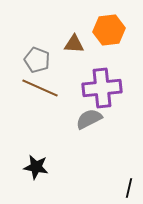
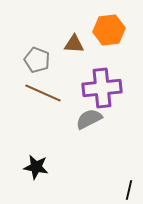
brown line: moved 3 px right, 5 px down
black line: moved 2 px down
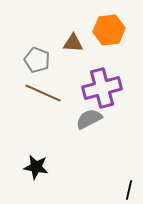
brown triangle: moved 1 px left, 1 px up
purple cross: rotated 9 degrees counterclockwise
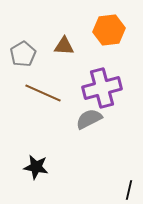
brown triangle: moved 9 px left, 3 px down
gray pentagon: moved 14 px left, 6 px up; rotated 20 degrees clockwise
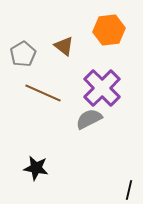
brown triangle: rotated 35 degrees clockwise
purple cross: rotated 30 degrees counterclockwise
black star: moved 1 px down
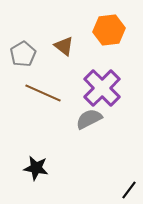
black line: rotated 24 degrees clockwise
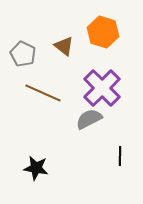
orange hexagon: moved 6 px left, 2 px down; rotated 24 degrees clockwise
gray pentagon: rotated 15 degrees counterclockwise
black line: moved 9 px left, 34 px up; rotated 36 degrees counterclockwise
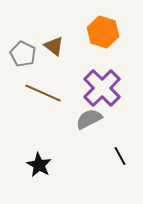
brown triangle: moved 10 px left
black line: rotated 30 degrees counterclockwise
black star: moved 3 px right, 3 px up; rotated 20 degrees clockwise
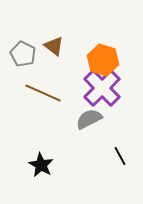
orange hexagon: moved 28 px down
black star: moved 2 px right
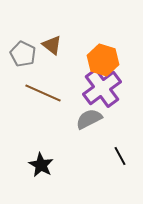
brown triangle: moved 2 px left, 1 px up
purple cross: rotated 9 degrees clockwise
